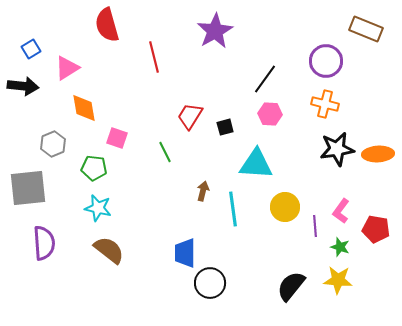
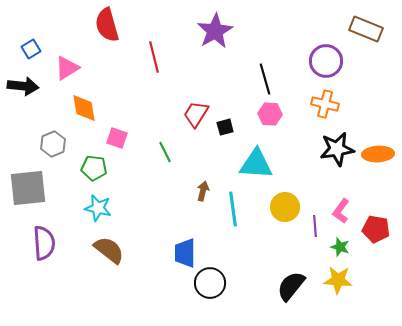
black line: rotated 52 degrees counterclockwise
red trapezoid: moved 6 px right, 2 px up
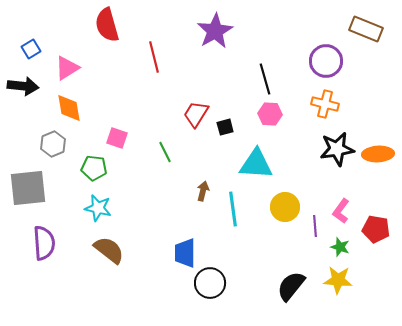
orange diamond: moved 15 px left
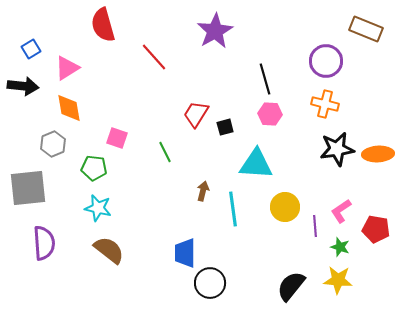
red semicircle: moved 4 px left
red line: rotated 28 degrees counterclockwise
pink L-shape: rotated 20 degrees clockwise
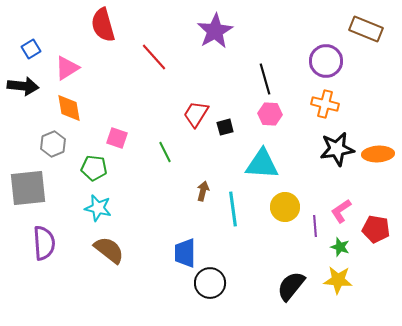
cyan triangle: moved 6 px right
